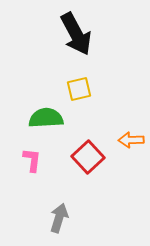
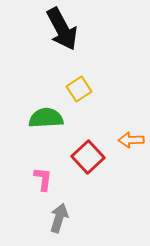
black arrow: moved 14 px left, 5 px up
yellow square: rotated 20 degrees counterclockwise
pink L-shape: moved 11 px right, 19 px down
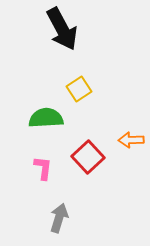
pink L-shape: moved 11 px up
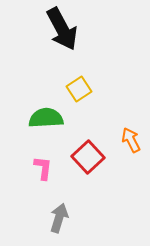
orange arrow: rotated 65 degrees clockwise
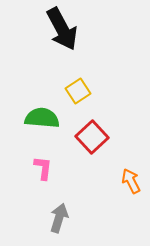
yellow square: moved 1 px left, 2 px down
green semicircle: moved 4 px left; rotated 8 degrees clockwise
orange arrow: moved 41 px down
red square: moved 4 px right, 20 px up
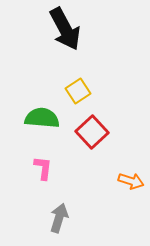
black arrow: moved 3 px right
red square: moved 5 px up
orange arrow: rotated 135 degrees clockwise
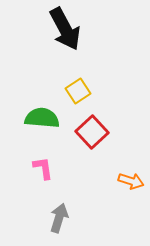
pink L-shape: rotated 15 degrees counterclockwise
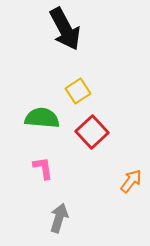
orange arrow: rotated 70 degrees counterclockwise
